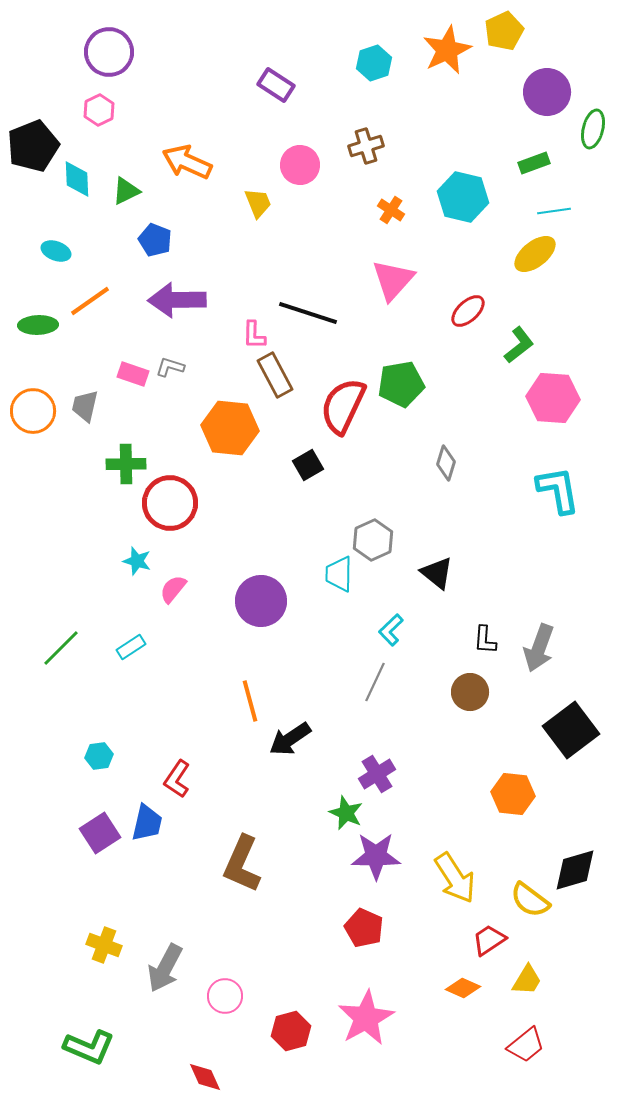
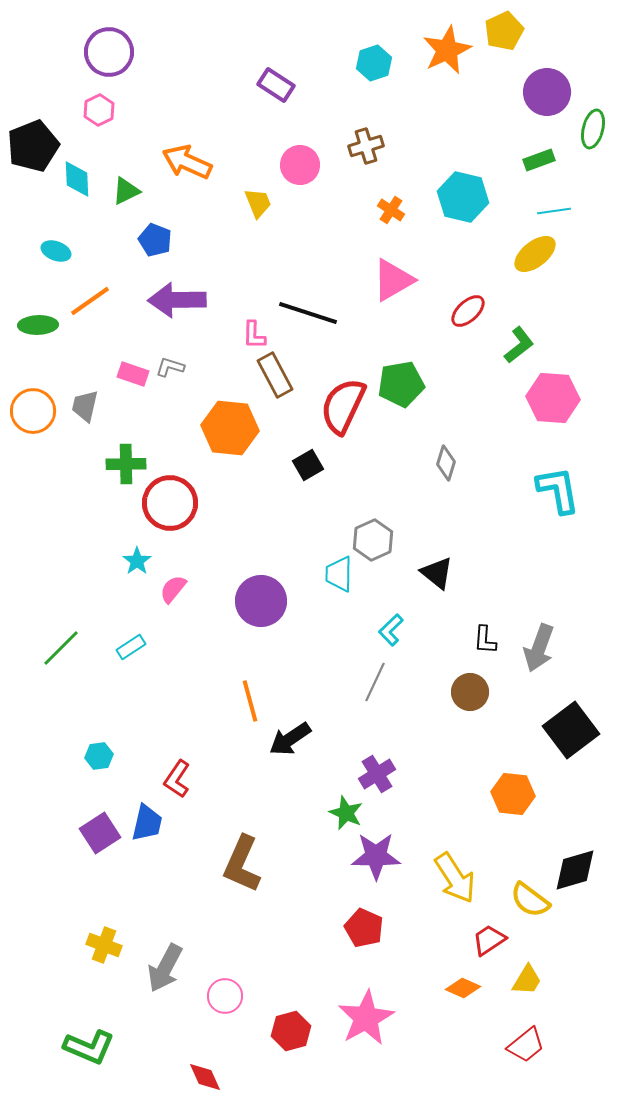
green rectangle at (534, 163): moved 5 px right, 3 px up
pink triangle at (393, 280): rotated 18 degrees clockwise
cyan star at (137, 561): rotated 20 degrees clockwise
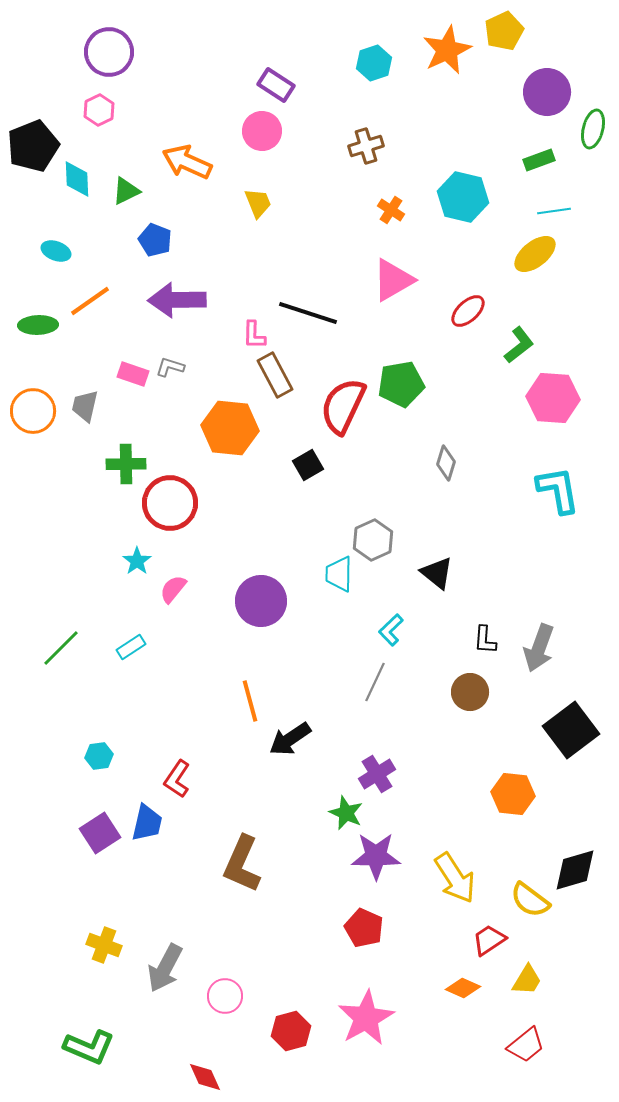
pink circle at (300, 165): moved 38 px left, 34 px up
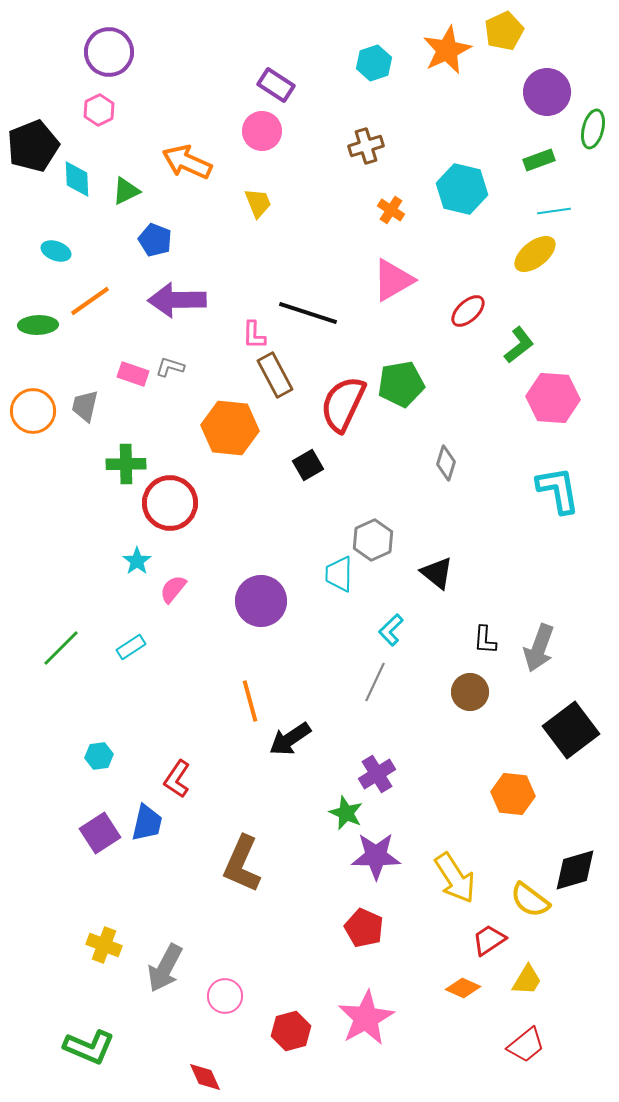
cyan hexagon at (463, 197): moved 1 px left, 8 px up
red semicircle at (343, 406): moved 2 px up
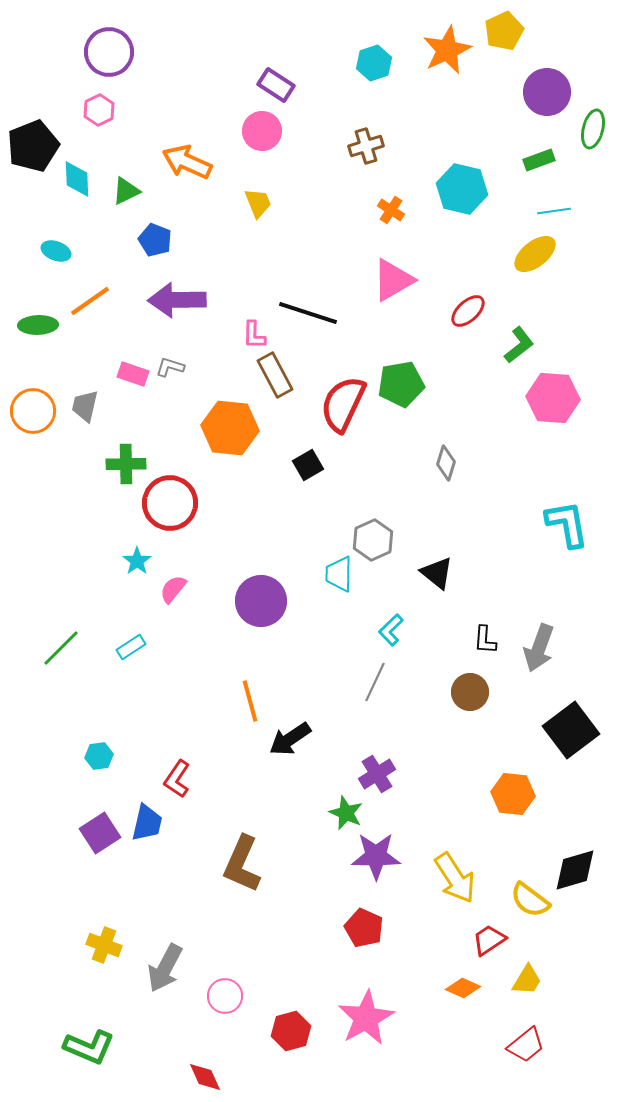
cyan L-shape at (558, 490): moved 9 px right, 34 px down
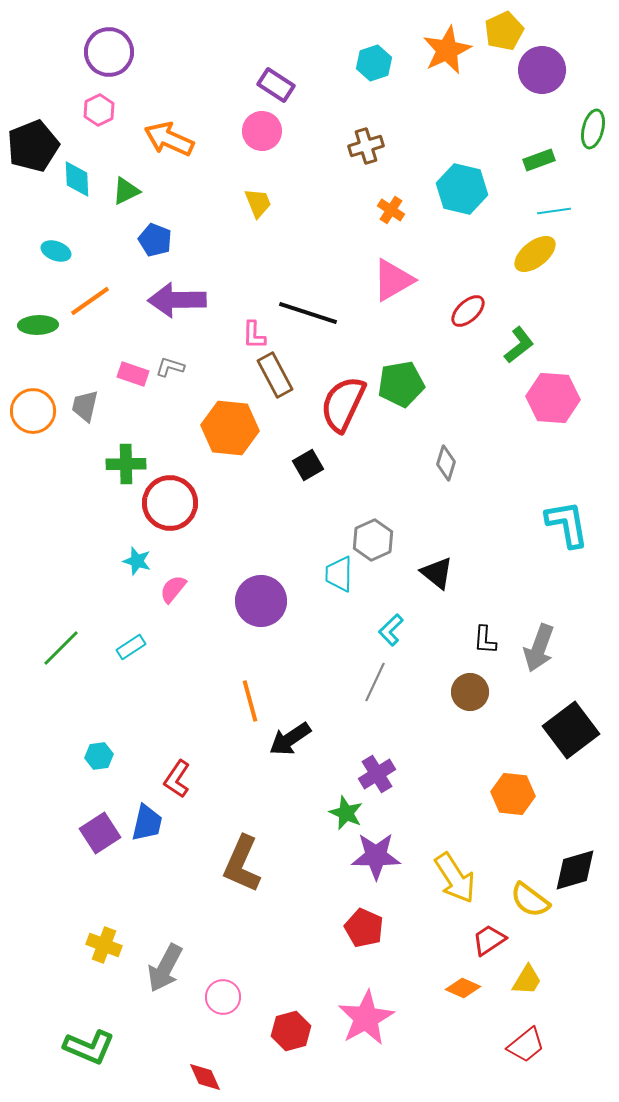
purple circle at (547, 92): moved 5 px left, 22 px up
orange arrow at (187, 162): moved 18 px left, 23 px up
cyan star at (137, 561): rotated 20 degrees counterclockwise
pink circle at (225, 996): moved 2 px left, 1 px down
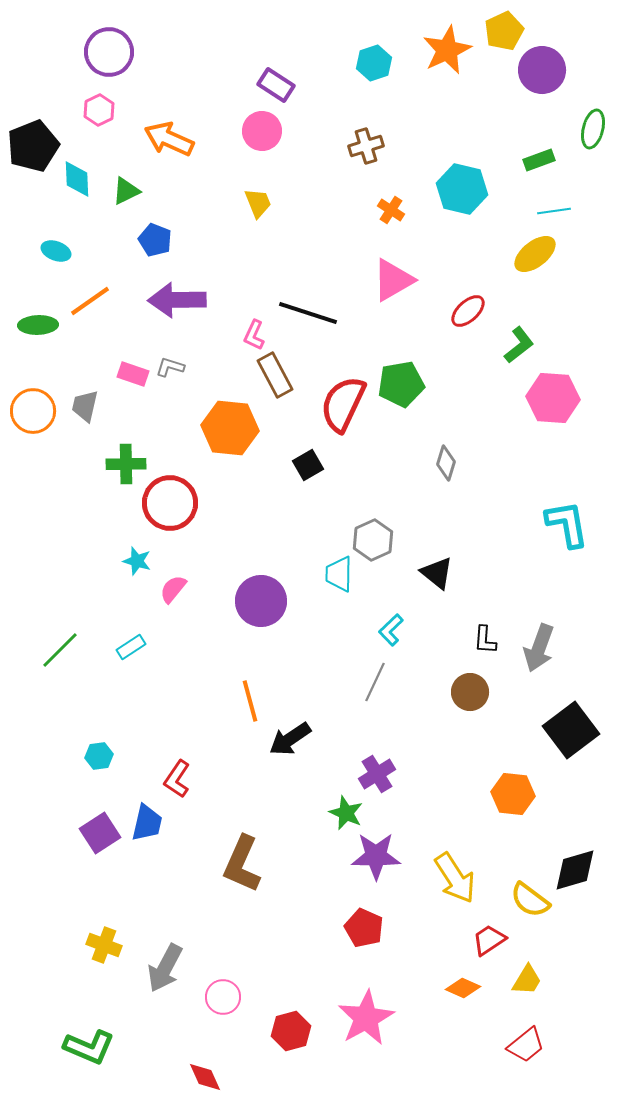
pink L-shape at (254, 335): rotated 24 degrees clockwise
green line at (61, 648): moved 1 px left, 2 px down
